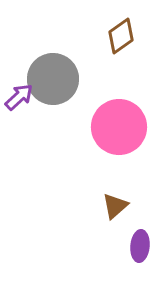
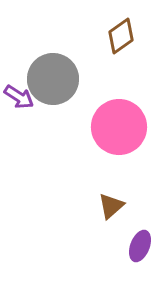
purple arrow: rotated 76 degrees clockwise
brown triangle: moved 4 px left
purple ellipse: rotated 16 degrees clockwise
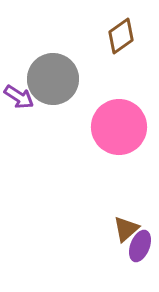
brown triangle: moved 15 px right, 23 px down
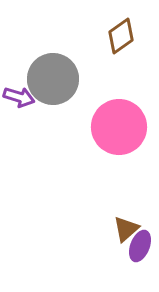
purple arrow: rotated 16 degrees counterclockwise
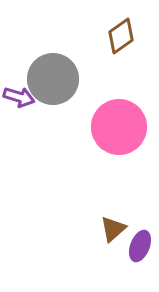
brown triangle: moved 13 px left
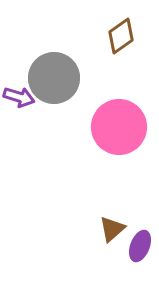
gray circle: moved 1 px right, 1 px up
brown triangle: moved 1 px left
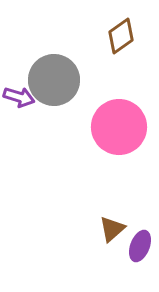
gray circle: moved 2 px down
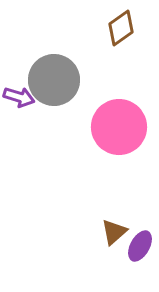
brown diamond: moved 8 px up
brown triangle: moved 2 px right, 3 px down
purple ellipse: rotated 8 degrees clockwise
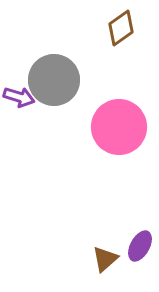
brown triangle: moved 9 px left, 27 px down
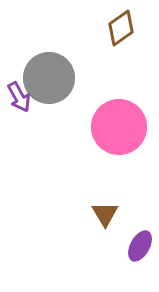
gray circle: moved 5 px left, 2 px up
purple arrow: rotated 44 degrees clockwise
brown triangle: moved 45 px up; rotated 20 degrees counterclockwise
